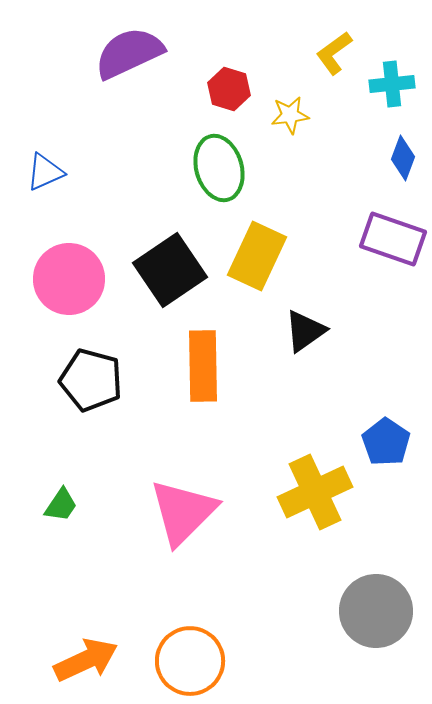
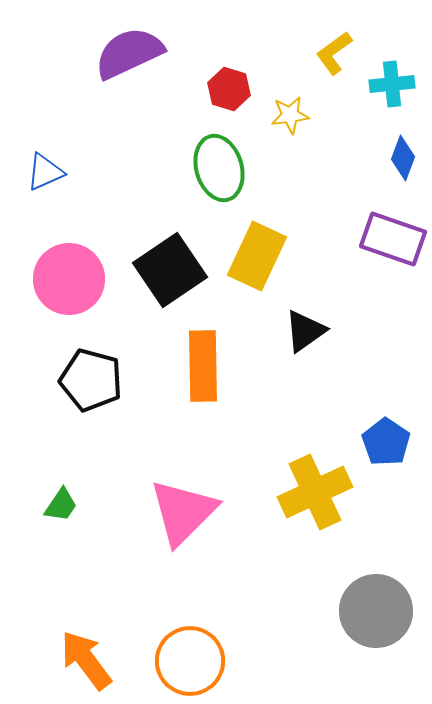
orange arrow: rotated 102 degrees counterclockwise
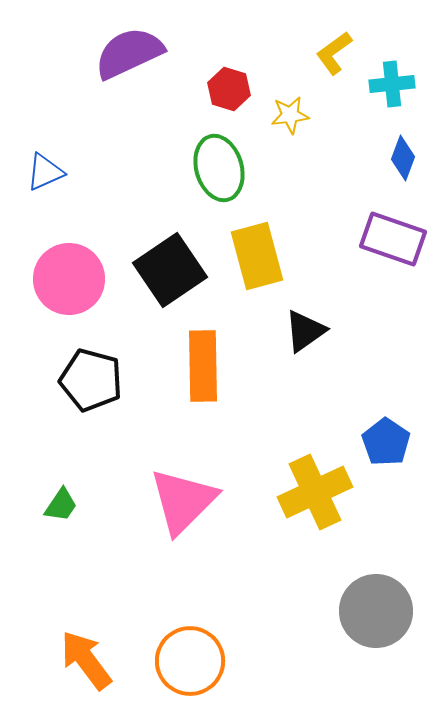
yellow rectangle: rotated 40 degrees counterclockwise
pink triangle: moved 11 px up
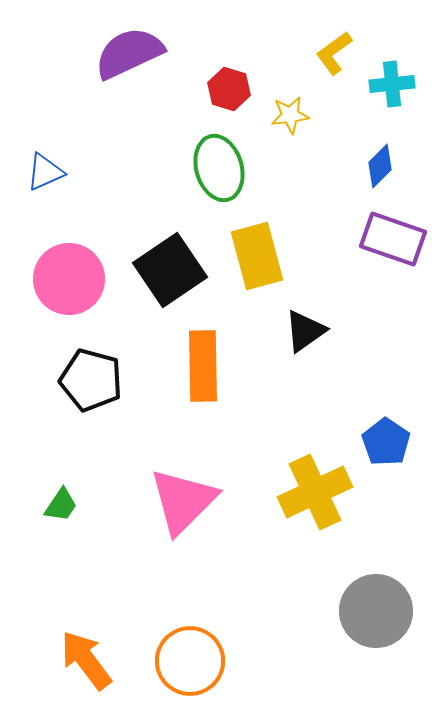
blue diamond: moved 23 px left, 8 px down; rotated 24 degrees clockwise
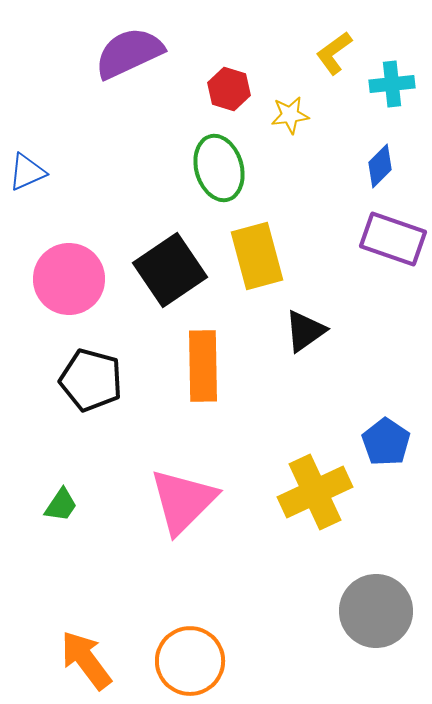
blue triangle: moved 18 px left
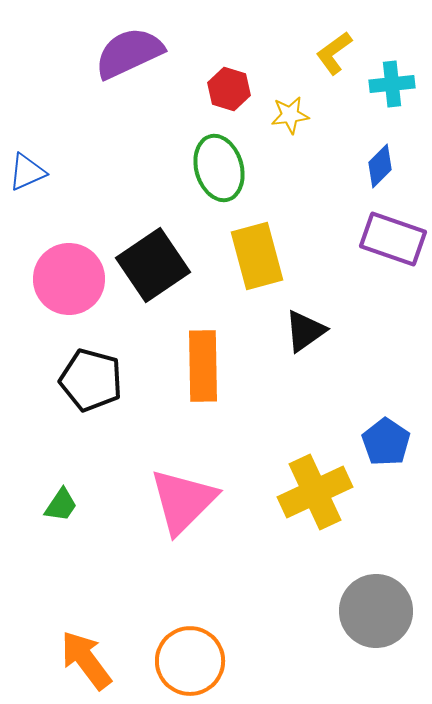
black square: moved 17 px left, 5 px up
